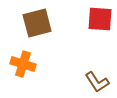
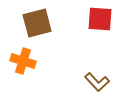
orange cross: moved 3 px up
brown L-shape: rotated 10 degrees counterclockwise
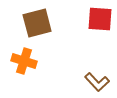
orange cross: moved 1 px right
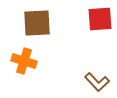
red square: rotated 8 degrees counterclockwise
brown square: rotated 12 degrees clockwise
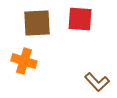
red square: moved 20 px left; rotated 8 degrees clockwise
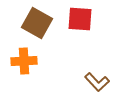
brown square: rotated 32 degrees clockwise
orange cross: rotated 20 degrees counterclockwise
